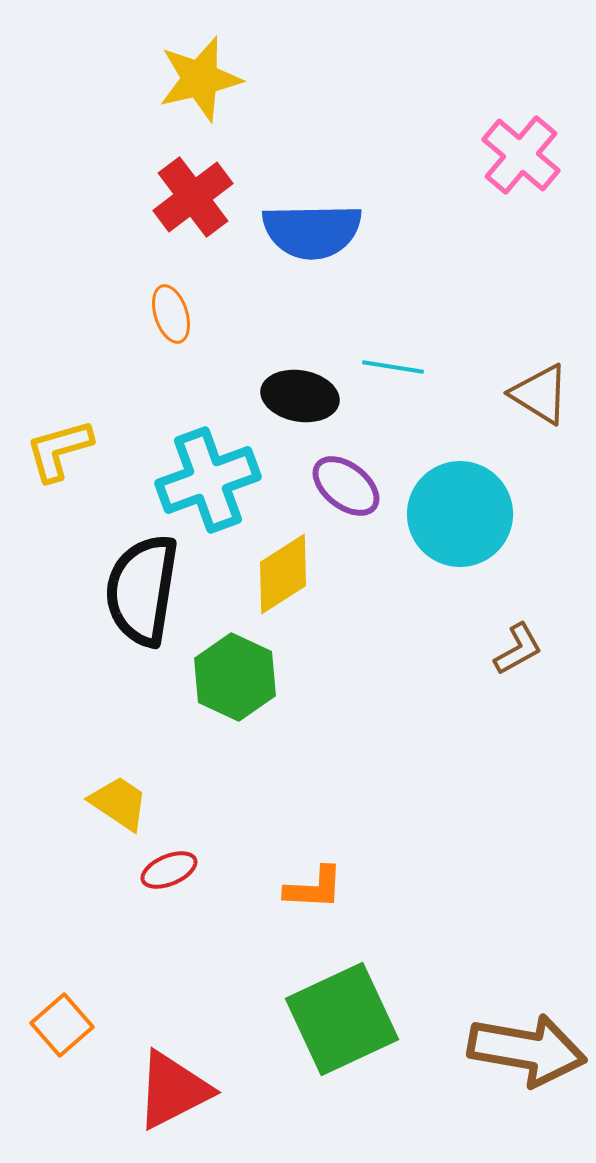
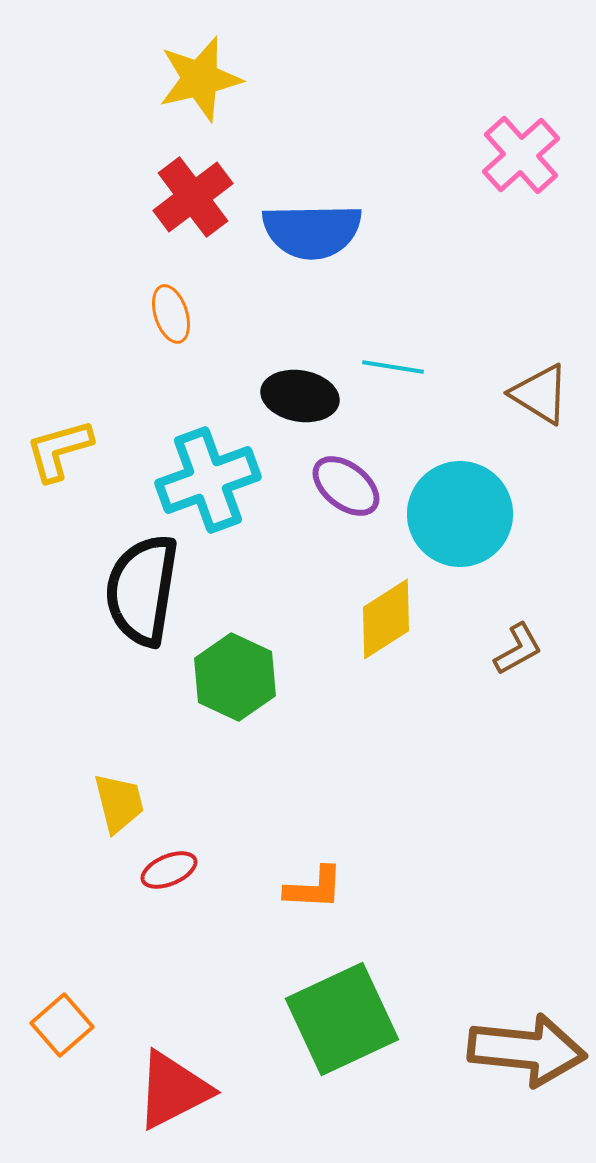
pink cross: rotated 8 degrees clockwise
yellow diamond: moved 103 px right, 45 px down
yellow trapezoid: rotated 42 degrees clockwise
brown arrow: rotated 4 degrees counterclockwise
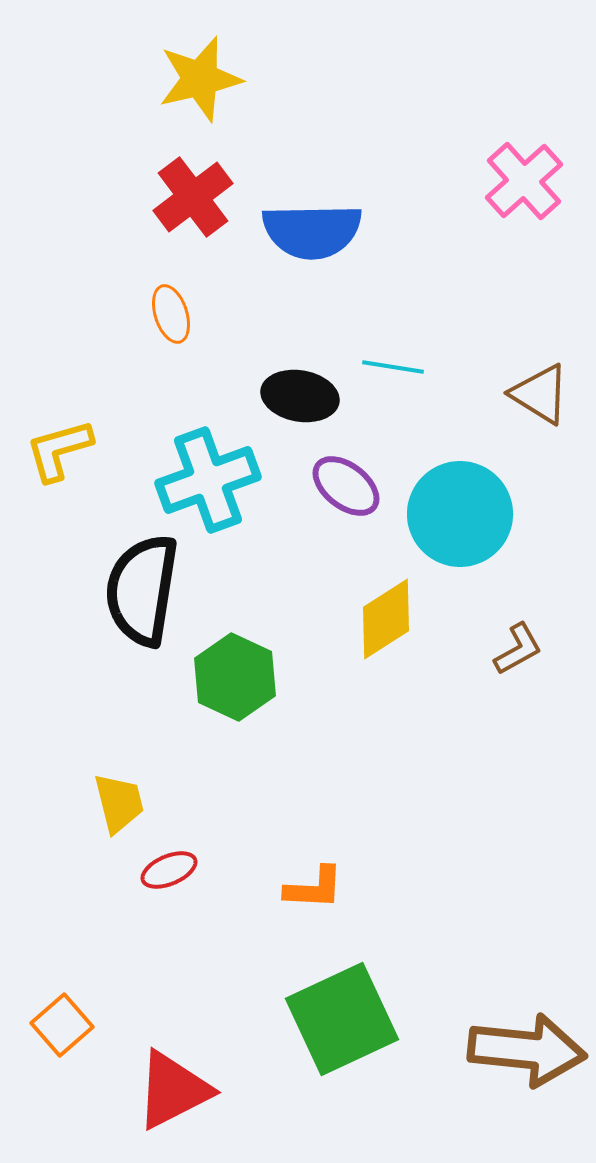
pink cross: moved 3 px right, 26 px down
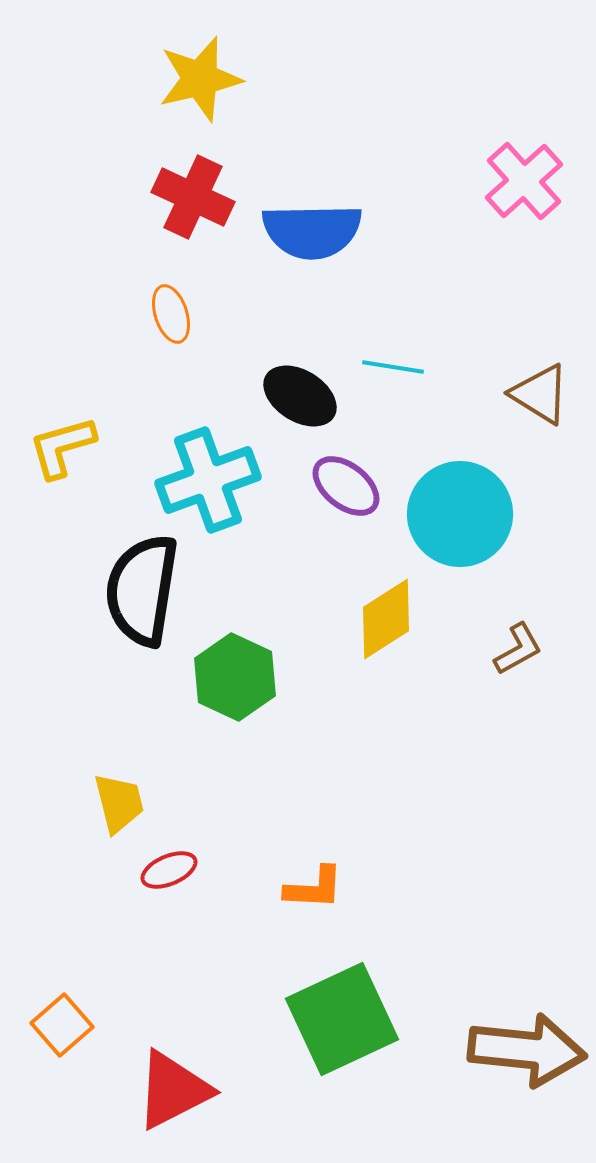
red cross: rotated 28 degrees counterclockwise
black ellipse: rotated 22 degrees clockwise
yellow L-shape: moved 3 px right, 3 px up
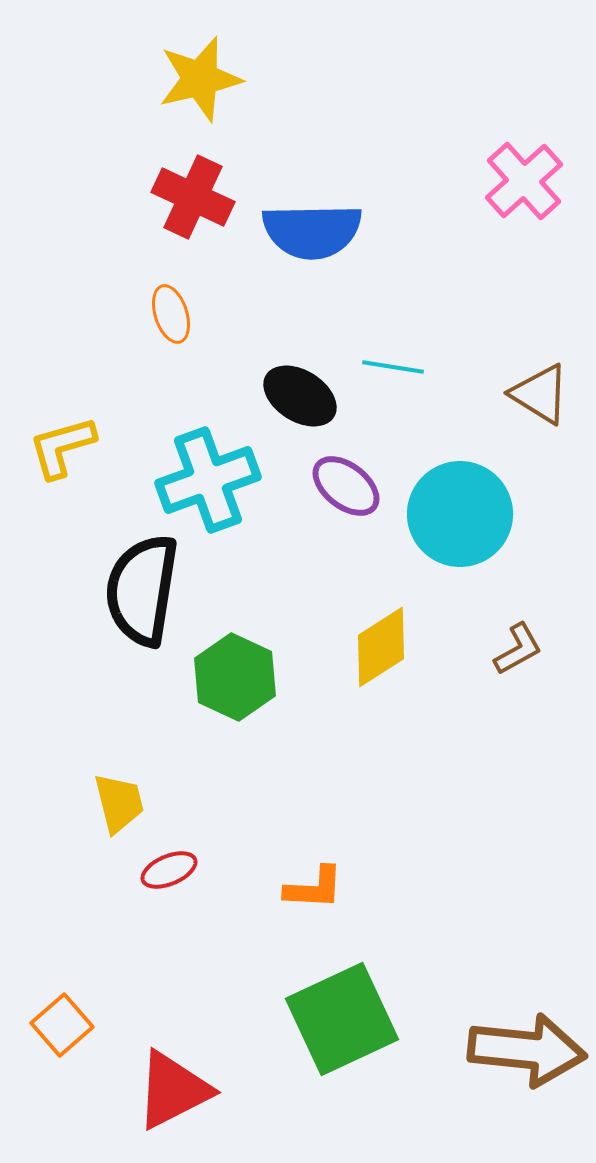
yellow diamond: moved 5 px left, 28 px down
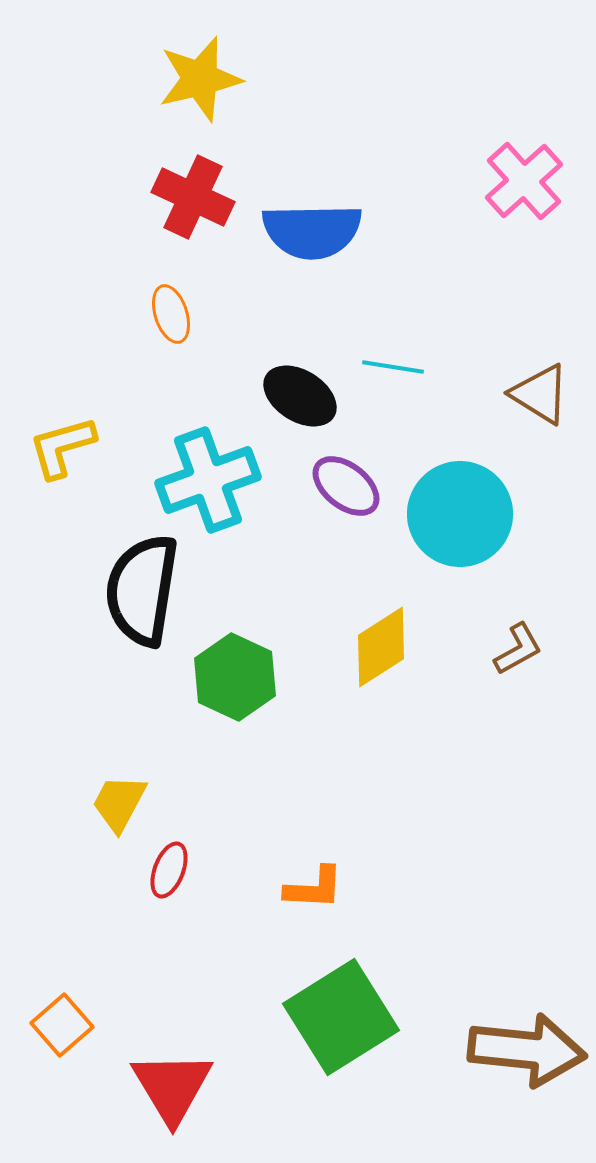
yellow trapezoid: rotated 138 degrees counterclockwise
red ellipse: rotated 46 degrees counterclockwise
green square: moved 1 px left, 2 px up; rotated 7 degrees counterclockwise
red triangle: moved 1 px left, 3 px up; rotated 34 degrees counterclockwise
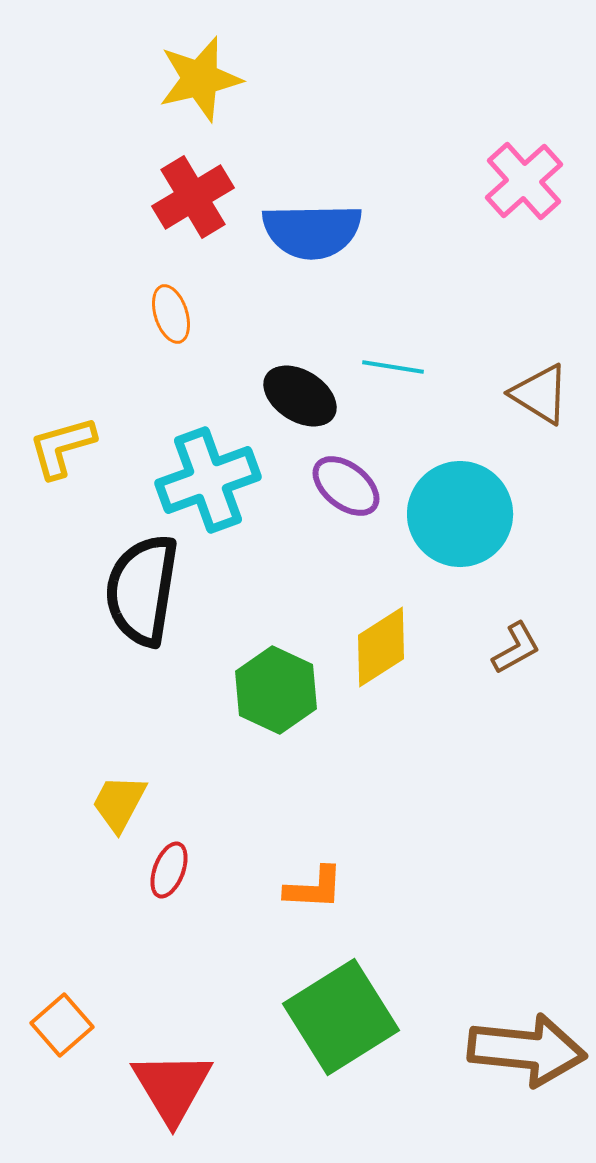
red cross: rotated 34 degrees clockwise
brown L-shape: moved 2 px left, 1 px up
green hexagon: moved 41 px right, 13 px down
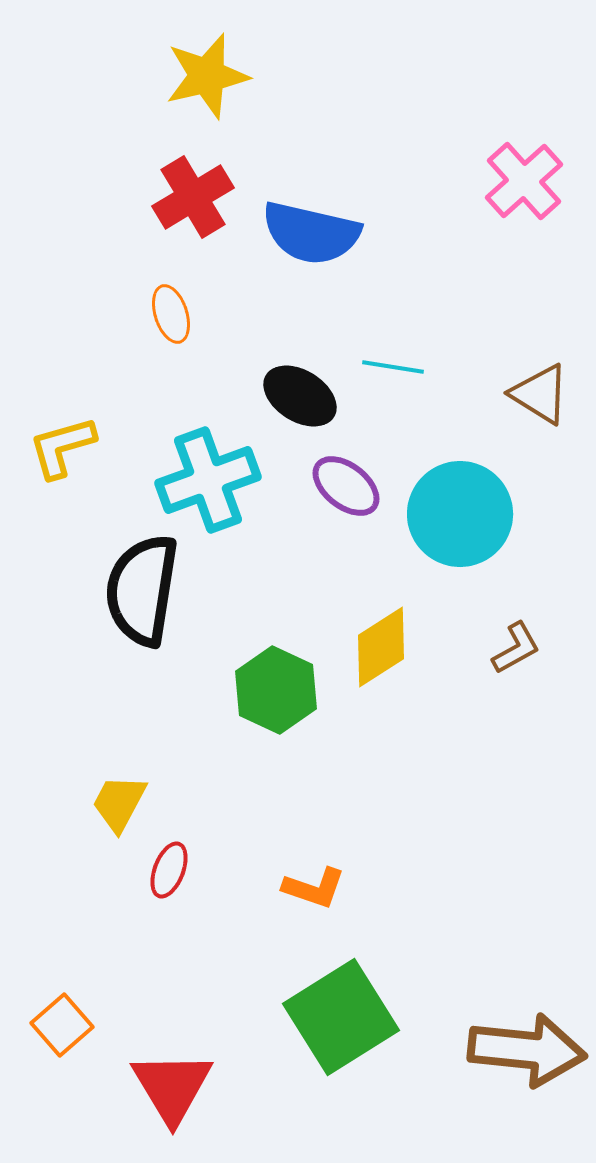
yellow star: moved 7 px right, 3 px up
blue semicircle: moved 1 px left, 2 px down; rotated 14 degrees clockwise
orange L-shape: rotated 16 degrees clockwise
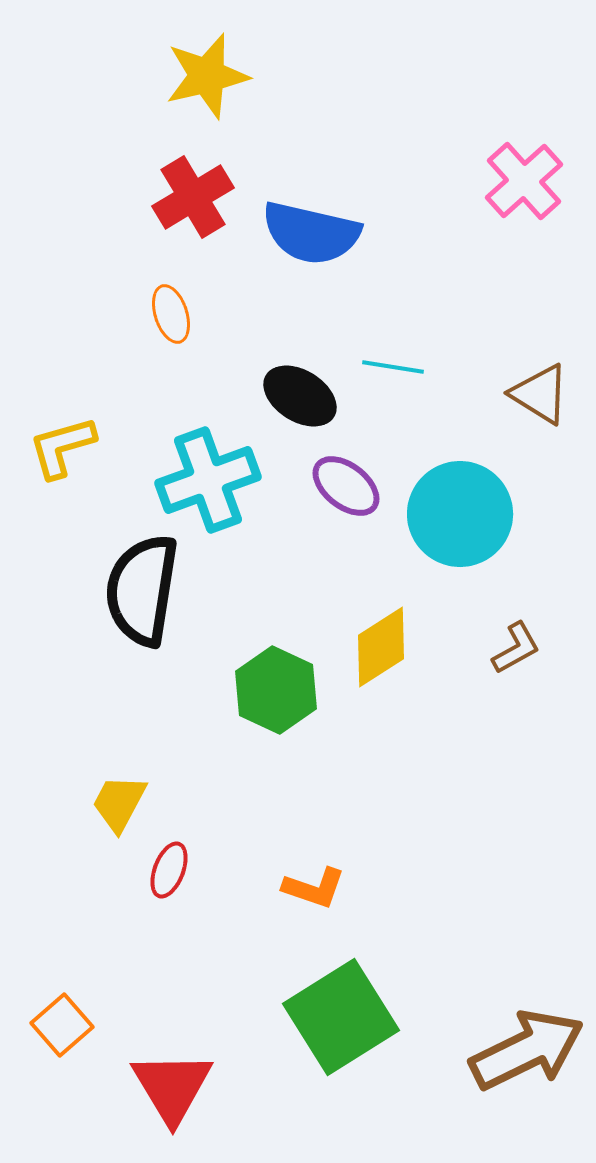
brown arrow: rotated 32 degrees counterclockwise
